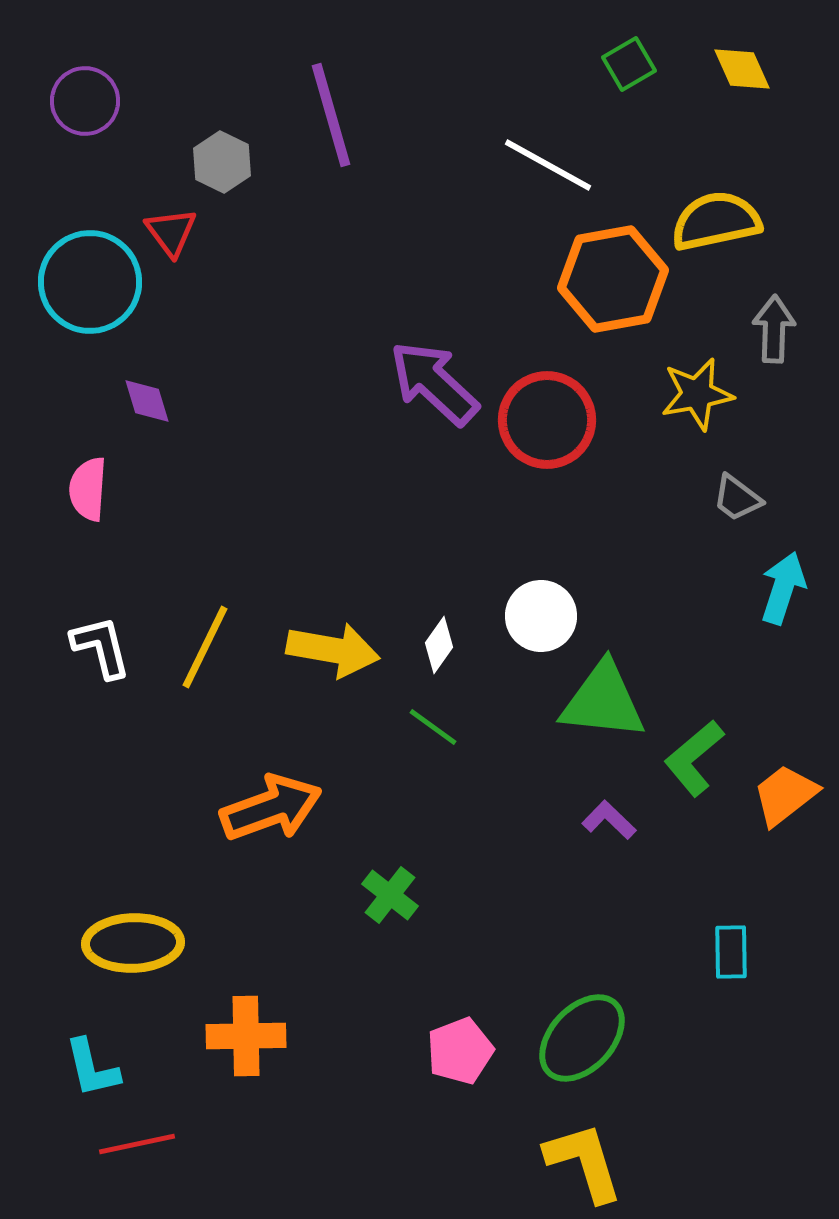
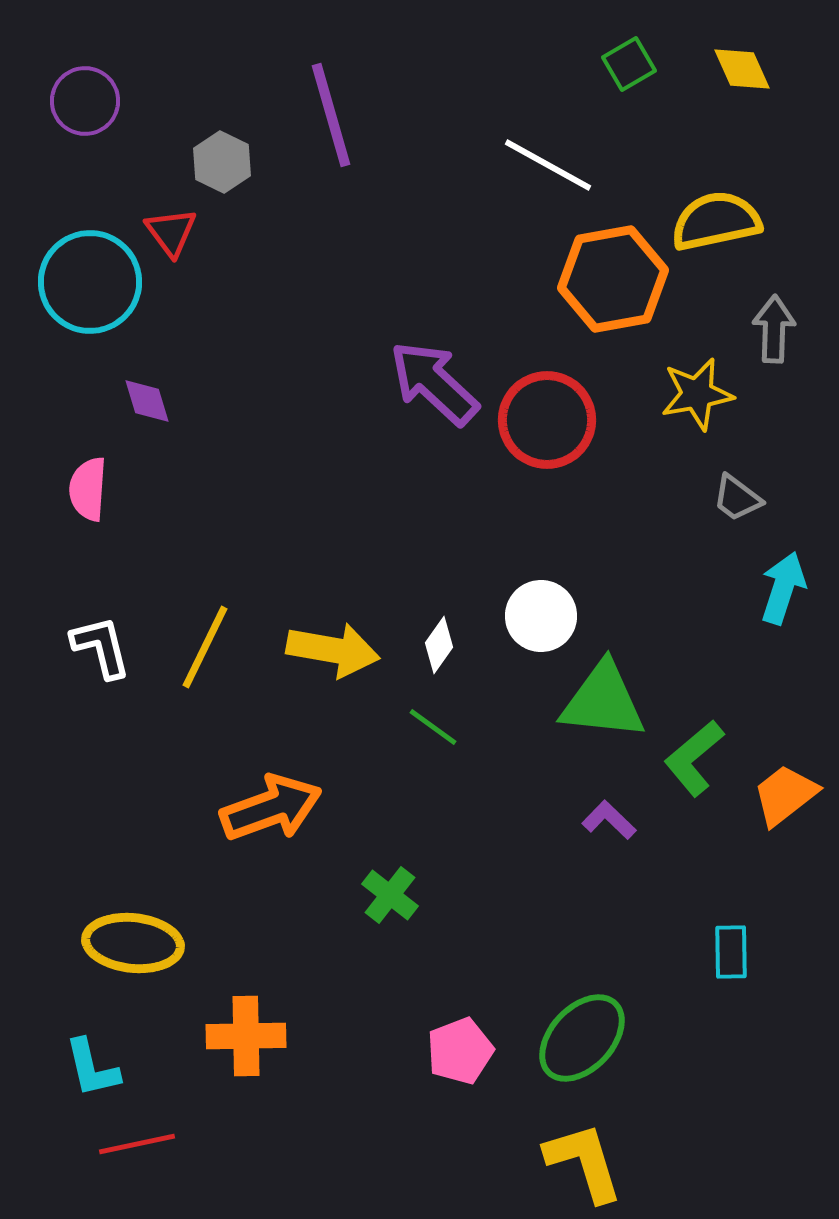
yellow ellipse: rotated 8 degrees clockwise
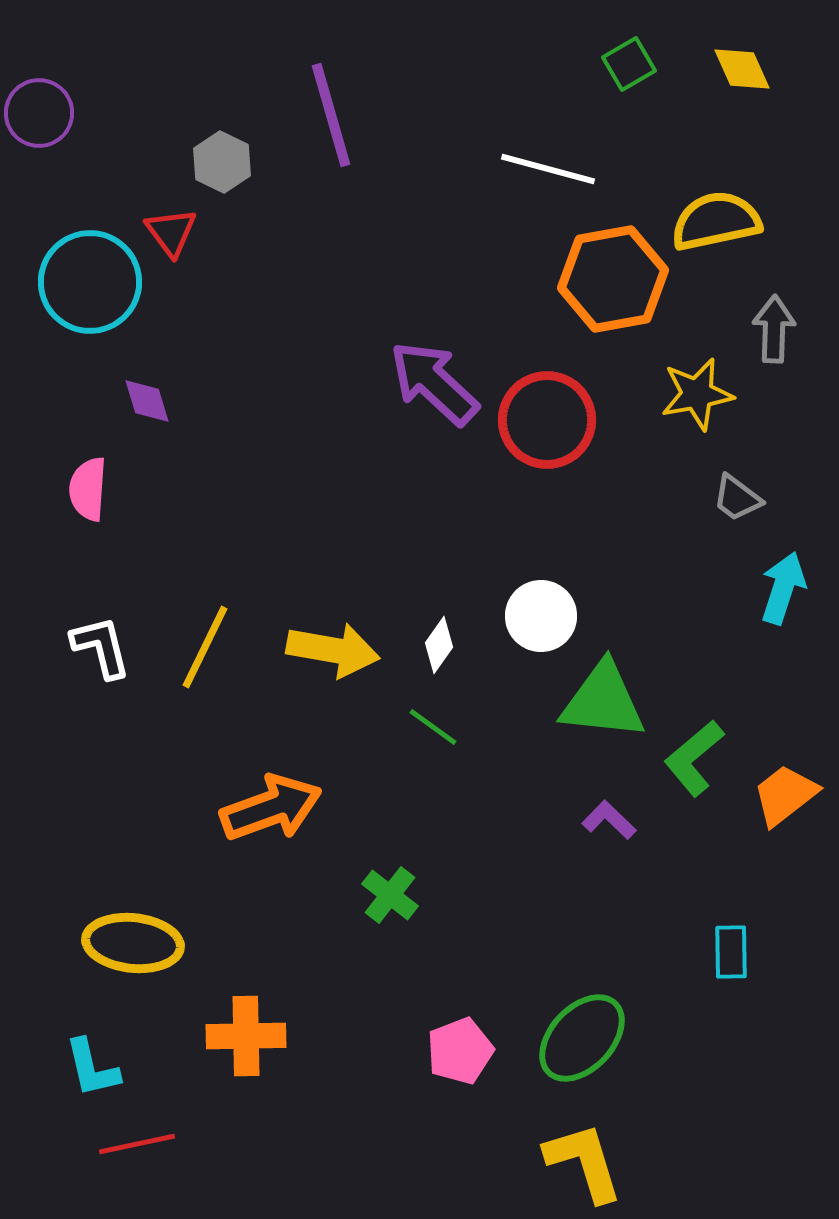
purple circle: moved 46 px left, 12 px down
white line: moved 4 px down; rotated 14 degrees counterclockwise
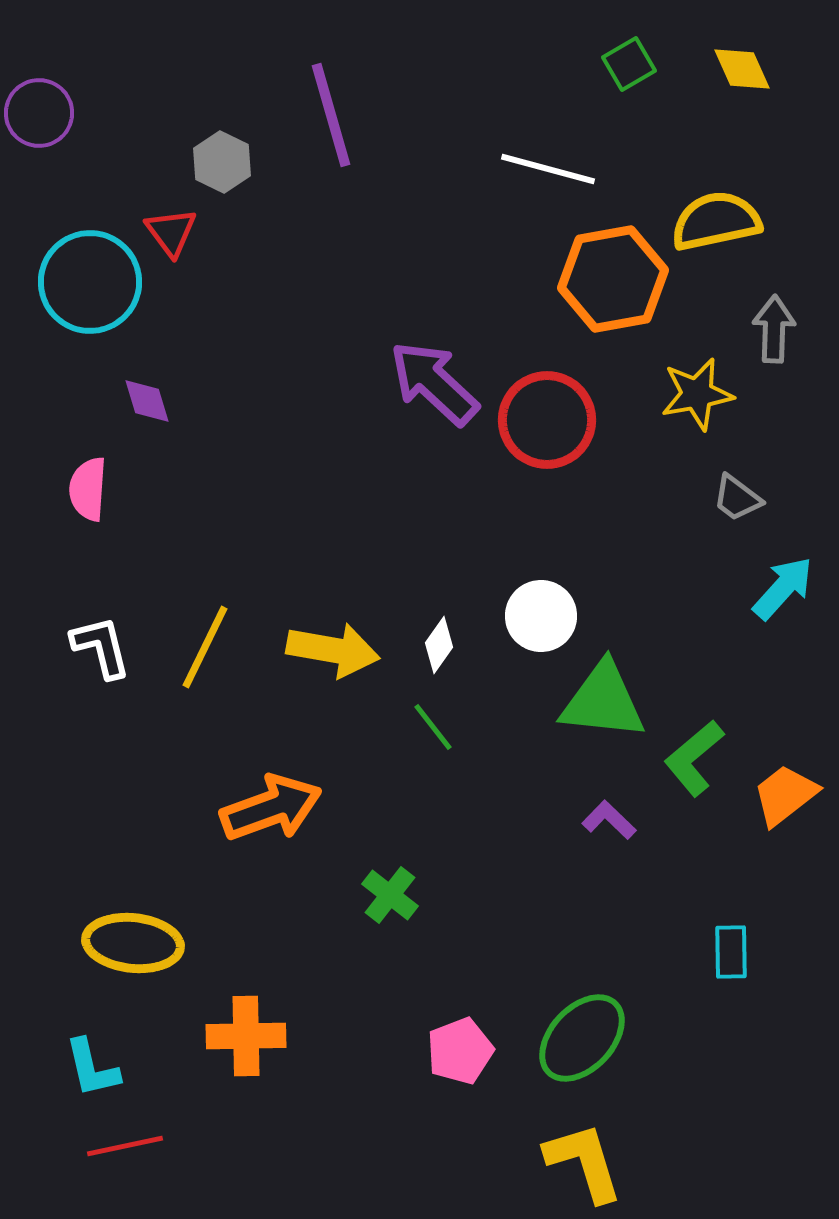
cyan arrow: rotated 24 degrees clockwise
green line: rotated 16 degrees clockwise
red line: moved 12 px left, 2 px down
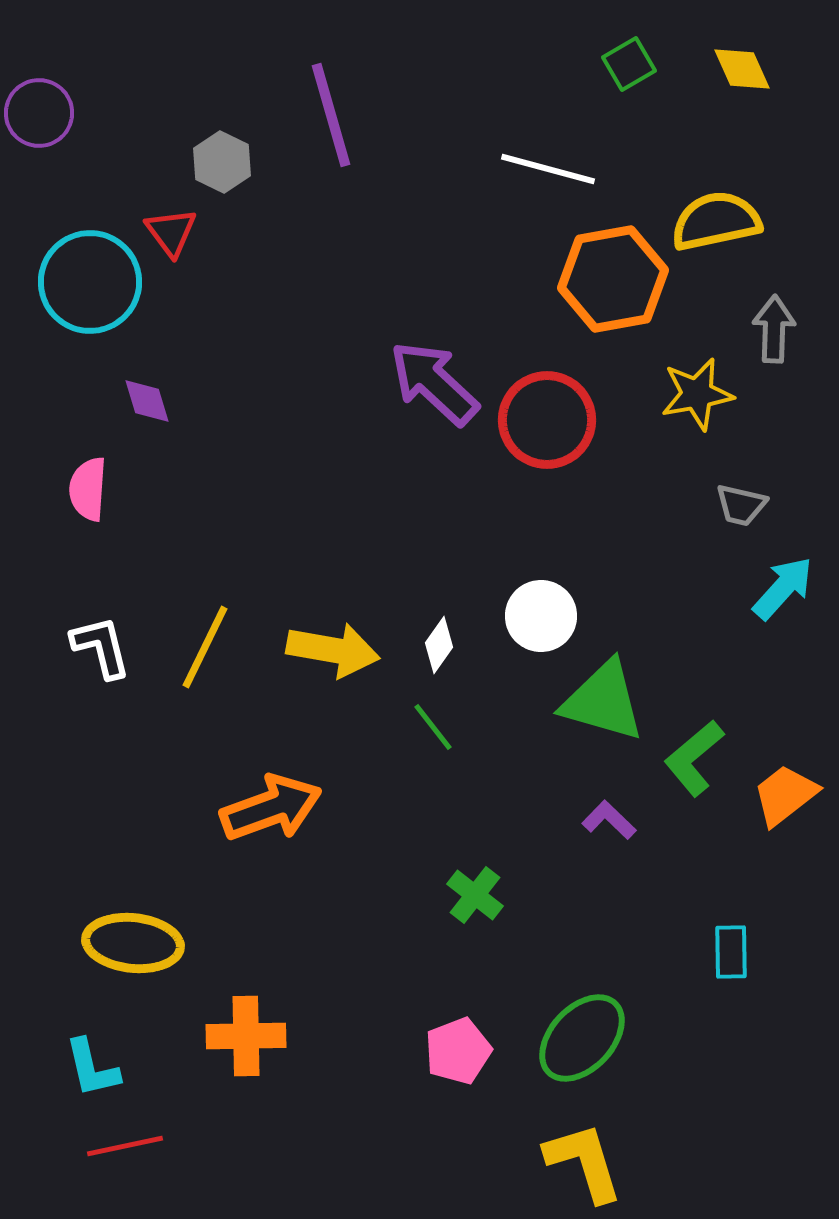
gray trapezoid: moved 4 px right, 7 px down; rotated 24 degrees counterclockwise
green triangle: rotated 10 degrees clockwise
green cross: moved 85 px right
pink pentagon: moved 2 px left
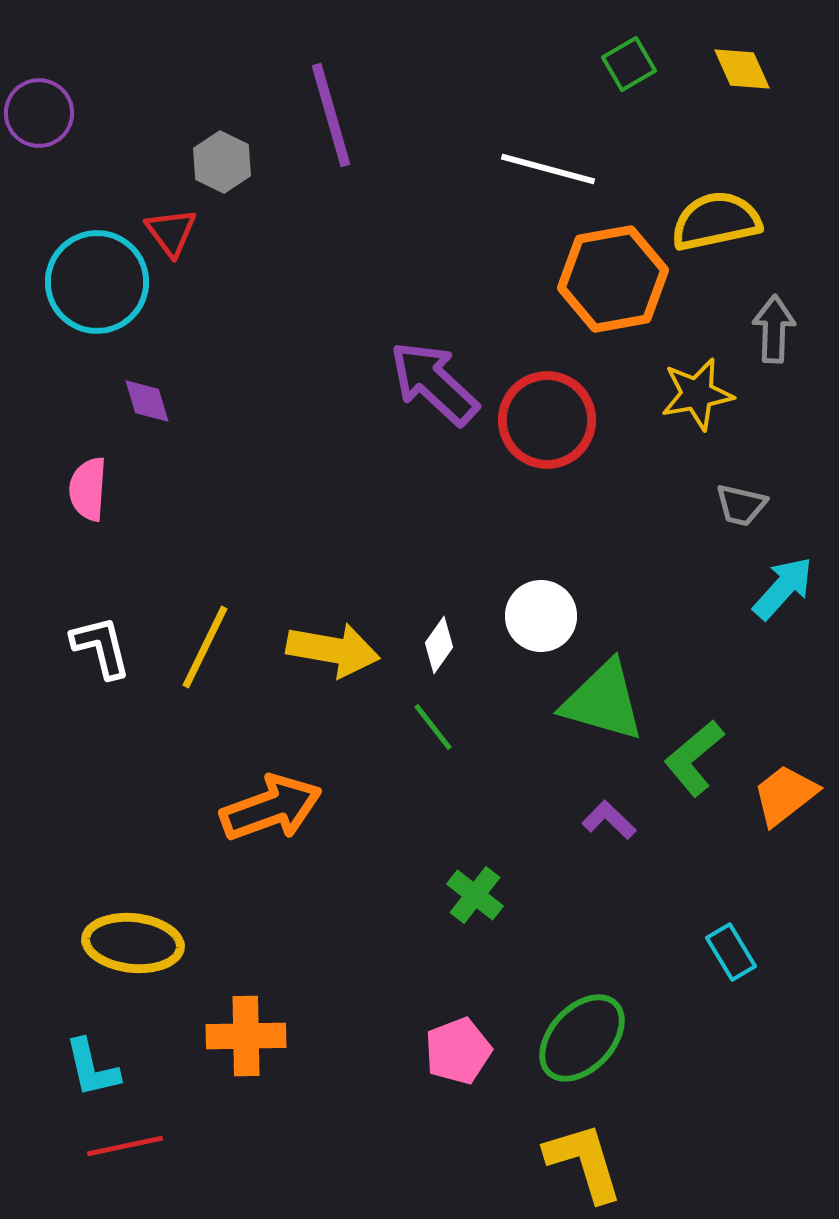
cyan circle: moved 7 px right
cyan rectangle: rotated 30 degrees counterclockwise
